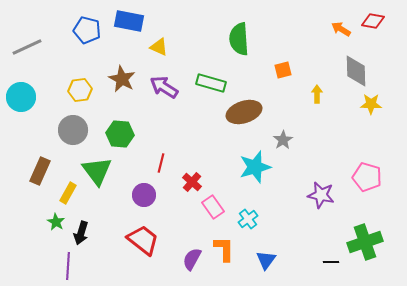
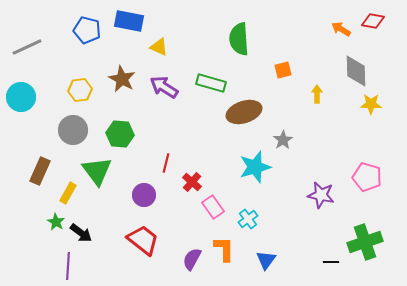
red line: moved 5 px right
black arrow: rotated 70 degrees counterclockwise
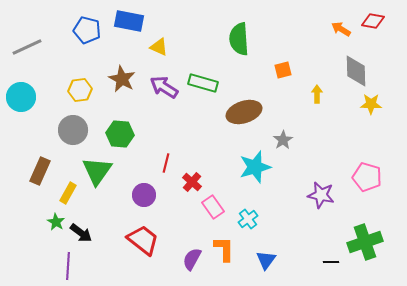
green rectangle: moved 8 px left
green triangle: rotated 12 degrees clockwise
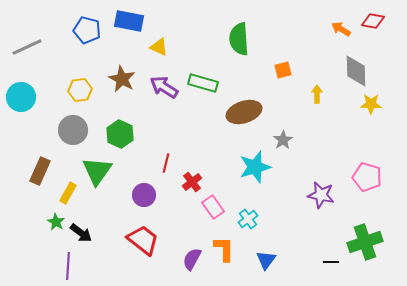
green hexagon: rotated 20 degrees clockwise
red cross: rotated 12 degrees clockwise
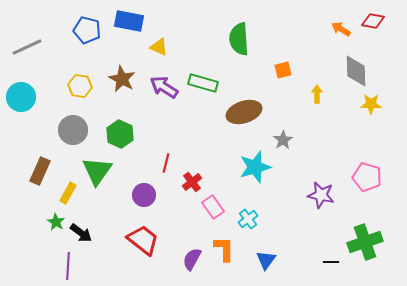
yellow hexagon: moved 4 px up; rotated 15 degrees clockwise
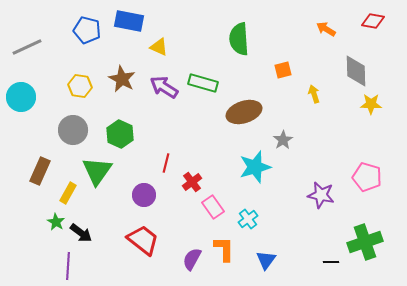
orange arrow: moved 15 px left
yellow arrow: moved 3 px left; rotated 18 degrees counterclockwise
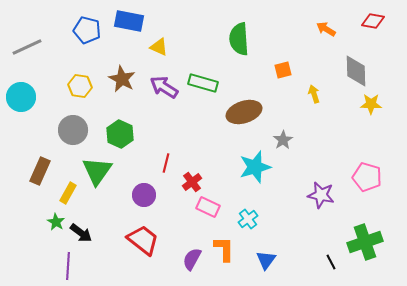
pink rectangle: moved 5 px left; rotated 30 degrees counterclockwise
black line: rotated 63 degrees clockwise
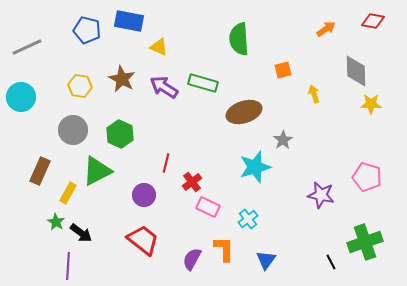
orange arrow: rotated 114 degrees clockwise
green triangle: rotated 28 degrees clockwise
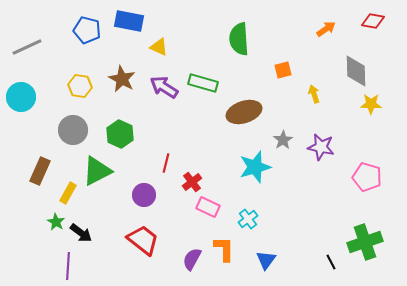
purple star: moved 48 px up
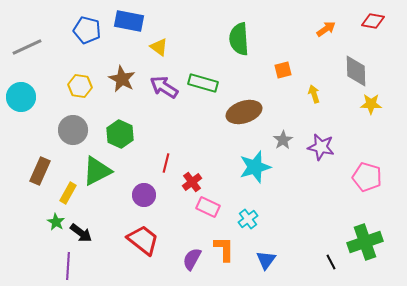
yellow triangle: rotated 12 degrees clockwise
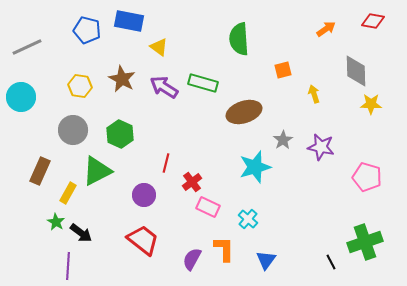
cyan cross: rotated 12 degrees counterclockwise
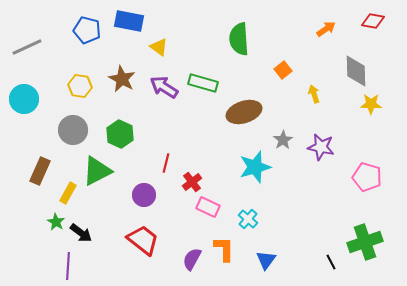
orange square: rotated 24 degrees counterclockwise
cyan circle: moved 3 px right, 2 px down
